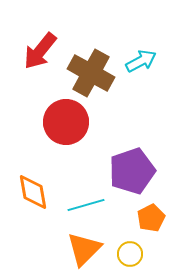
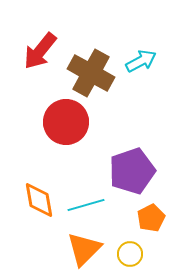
orange diamond: moved 6 px right, 8 px down
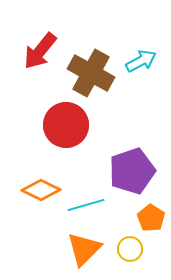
red circle: moved 3 px down
orange diamond: moved 2 px right, 10 px up; rotated 54 degrees counterclockwise
orange pentagon: rotated 12 degrees counterclockwise
yellow circle: moved 5 px up
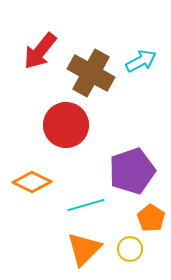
orange diamond: moved 9 px left, 8 px up
